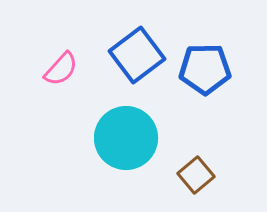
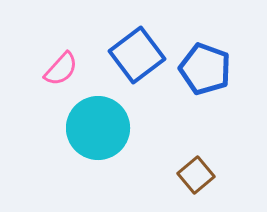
blue pentagon: rotated 21 degrees clockwise
cyan circle: moved 28 px left, 10 px up
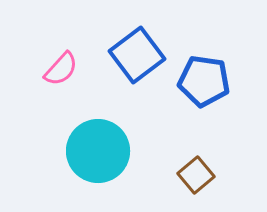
blue pentagon: moved 1 px left, 12 px down; rotated 12 degrees counterclockwise
cyan circle: moved 23 px down
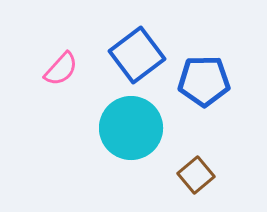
blue pentagon: rotated 9 degrees counterclockwise
cyan circle: moved 33 px right, 23 px up
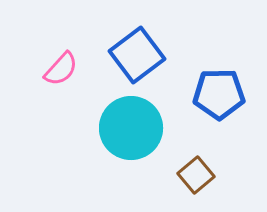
blue pentagon: moved 15 px right, 13 px down
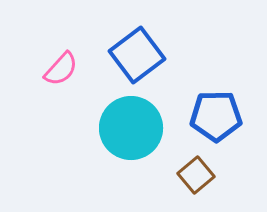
blue pentagon: moved 3 px left, 22 px down
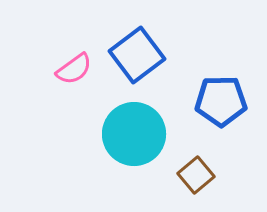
pink semicircle: moved 13 px right; rotated 12 degrees clockwise
blue pentagon: moved 5 px right, 15 px up
cyan circle: moved 3 px right, 6 px down
